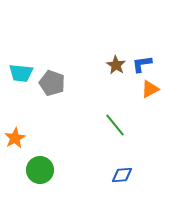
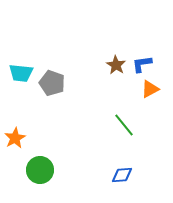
green line: moved 9 px right
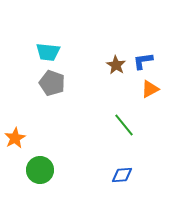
blue L-shape: moved 1 px right, 3 px up
cyan trapezoid: moved 27 px right, 21 px up
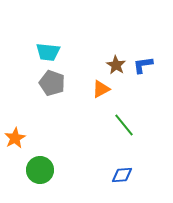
blue L-shape: moved 4 px down
orange triangle: moved 49 px left
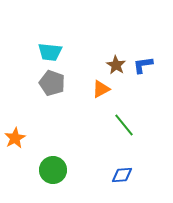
cyan trapezoid: moved 2 px right
green circle: moved 13 px right
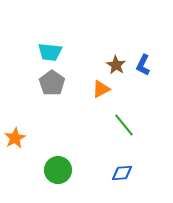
blue L-shape: rotated 55 degrees counterclockwise
gray pentagon: rotated 15 degrees clockwise
green circle: moved 5 px right
blue diamond: moved 2 px up
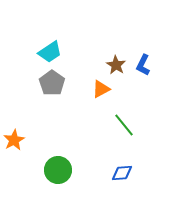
cyan trapezoid: rotated 40 degrees counterclockwise
orange star: moved 1 px left, 2 px down
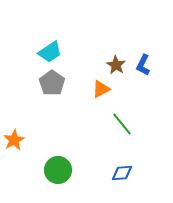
green line: moved 2 px left, 1 px up
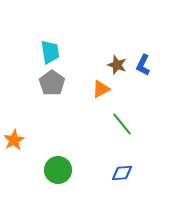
cyan trapezoid: rotated 65 degrees counterclockwise
brown star: moved 1 px right; rotated 12 degrees counterclockwise
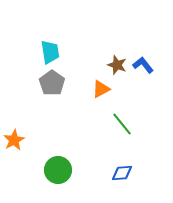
blue L-shape: rotated 115 degrees clockwise
